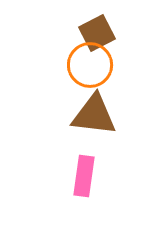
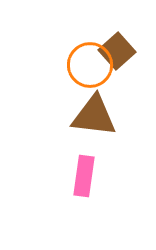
brown square: moved 20 px right, 18 px down; rotated 15 degrees counterclockwise
brown triangle: moved 1 px down
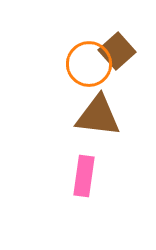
orange circle: moved 1 px left, 1 px up
brown triangle: moved 4 px right
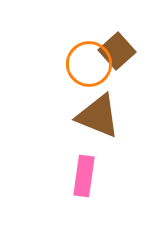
brown triangle: rotated 15 degrees clockwise
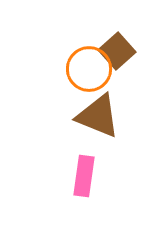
orange circle: moved 5 px down
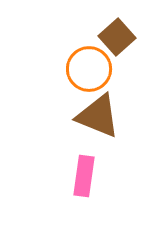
brown square: moved 14 px up
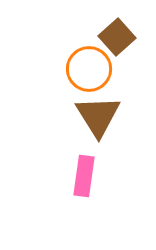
brown triangle: rotated 36 degrees clockwise
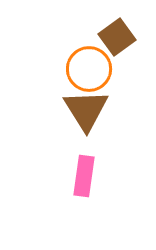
brown square: rotated 6 degrees clockwise
brown triangle: moved 12 px left, 6 px up
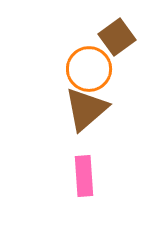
brown triangle: moved 1 px up; rotated 21 degrees clockwise
pink rectangle: rotated 12 degrees counterclockwise
